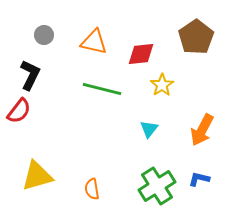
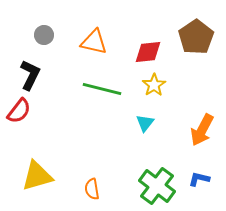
red diamond: moved 7 px right, 2 px up
yellow star: moved 8 px left
cyan triangle: moved 4 px left, 6 px up
green cross: rotated 21 degrees counterclockwise
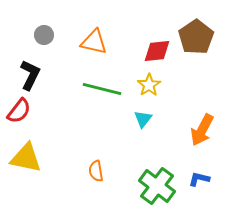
red diamond: moved 9 px right, 1 px up
yellow star: moved 5 px left
cyan triangle: moved 2 px left, 4 px up
yellow triangle: moved 11 px left, 18 px up; rotated 28 degrees clockwise
orange semicircle: moved 4 px right, 18 px up
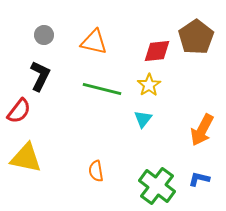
black L-shape: moved 10 px right, 1 px down
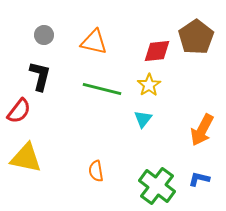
black L-shape: rotated 12 degrees counterclockwise
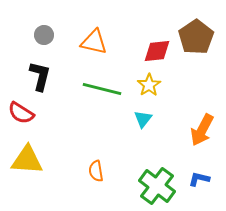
red semicircle: moved 2 px right, 2 px down; rotated 84 degrees clockwise
yellow triangle: moved 1 px right, 2 px down; rotated 8 degrees counterclockwise
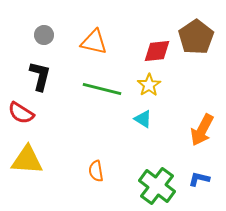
cyan triangle: rotated 36 degrees counterclockwise
